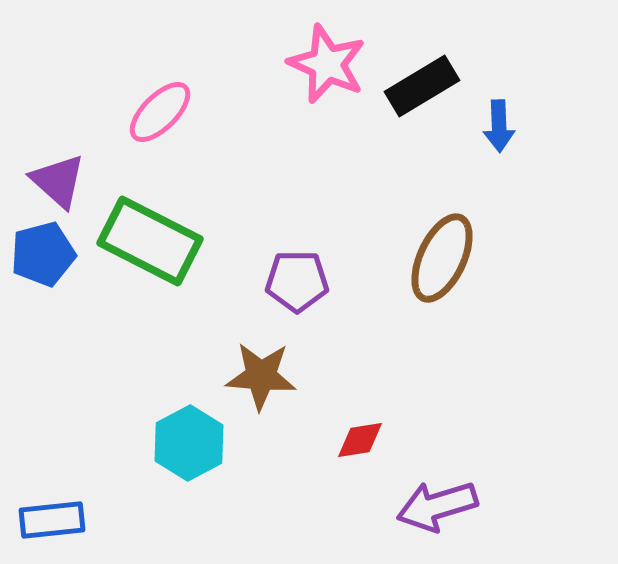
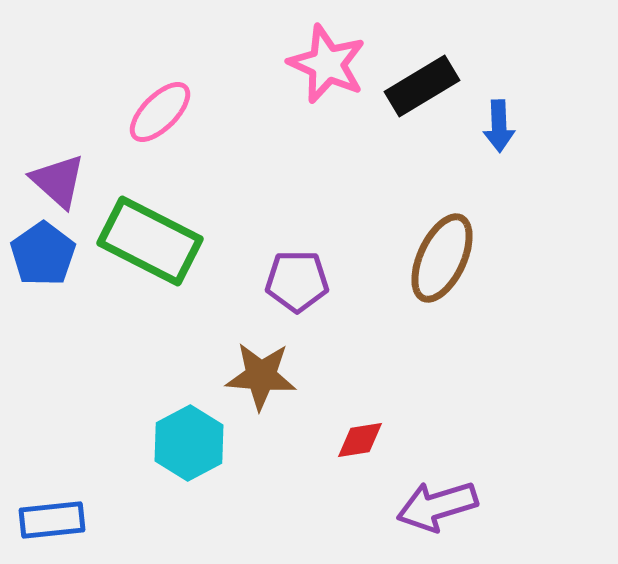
blue pentagon: rotated 20 degrees counterclockwise
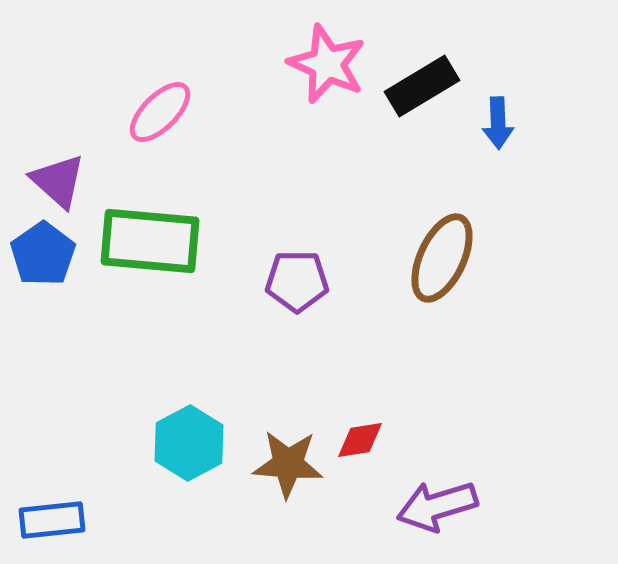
blue arrow: moved 1 px left, 3 px up
green rectangle: rotated 22 degrees counterclockwise
brown star: moved 27 px right, 88 px down
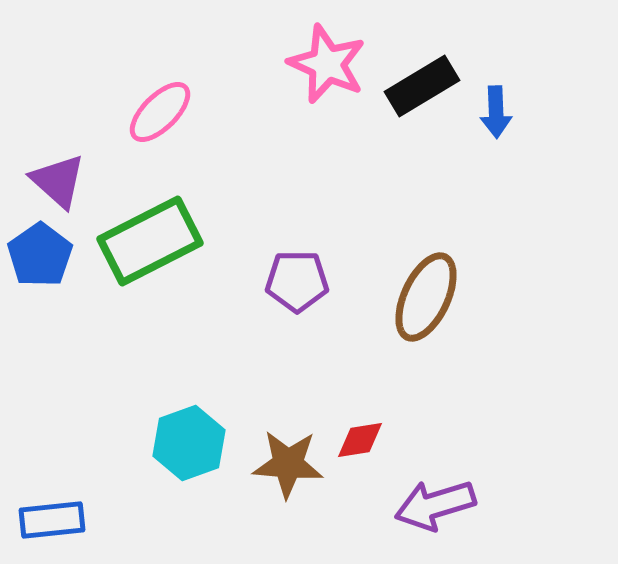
blue arrow: moved 2 px left, 11 px up
green rectangle: rotated 32 degrees counterclockwise
blue pentagon: moved 3 px left, 1 px down
brown ellipse: moved 16 px left, 39 px down
cyan hexagon: rotated 8 degrees clockwise
purple arrow: moved 2 px left, 1 px up
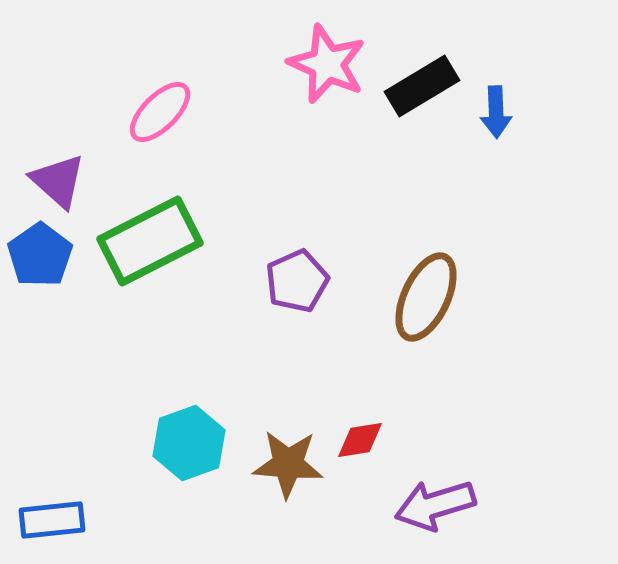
purple pentagon: rotated 24 degrees counterclockwise
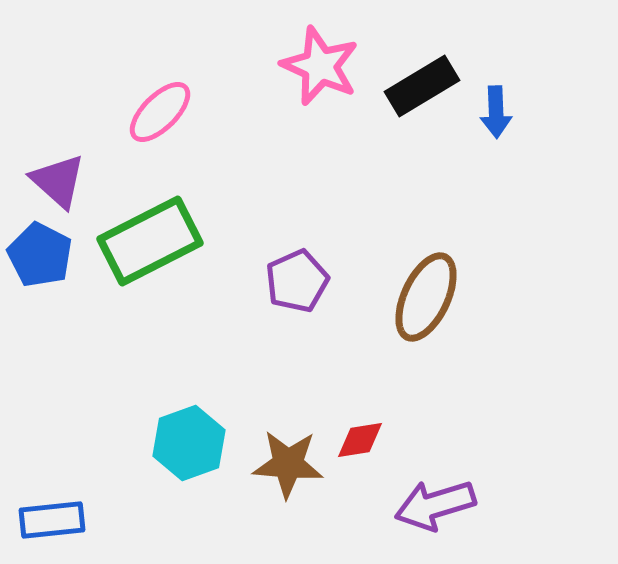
pink star: moved 7 px left, 2 px down
blue pentagon: rotated 10 degrees counterclockwise
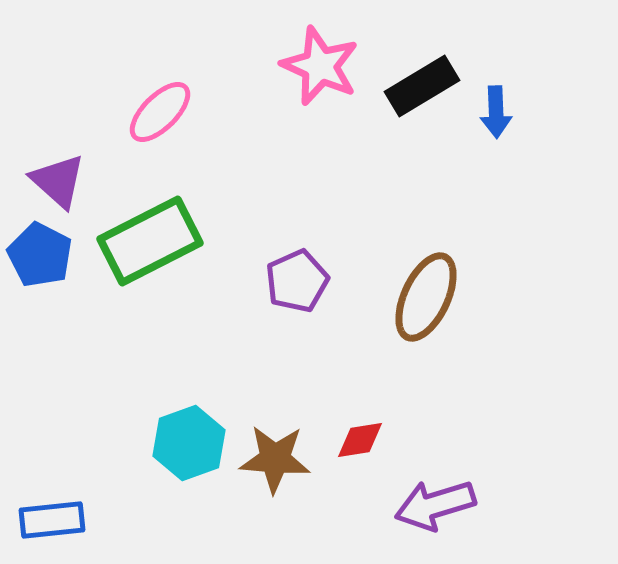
brown star: moved 13 px left, 5 px up
